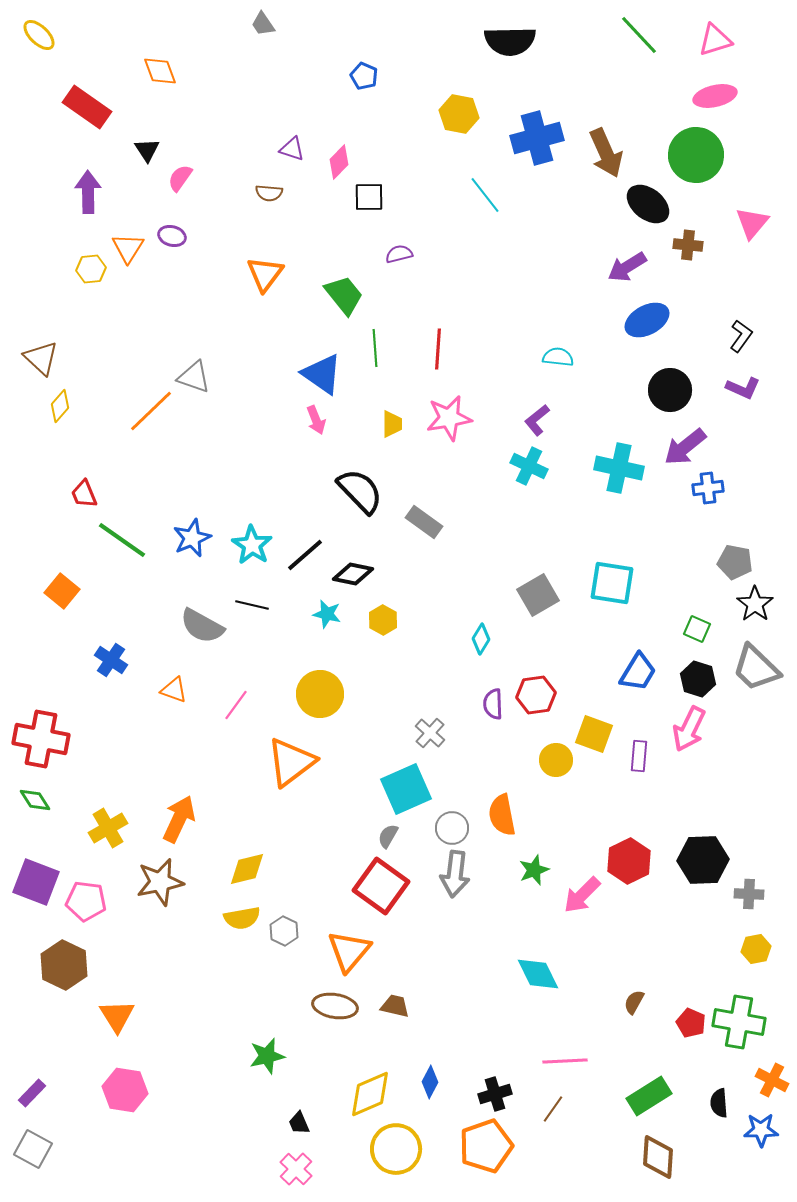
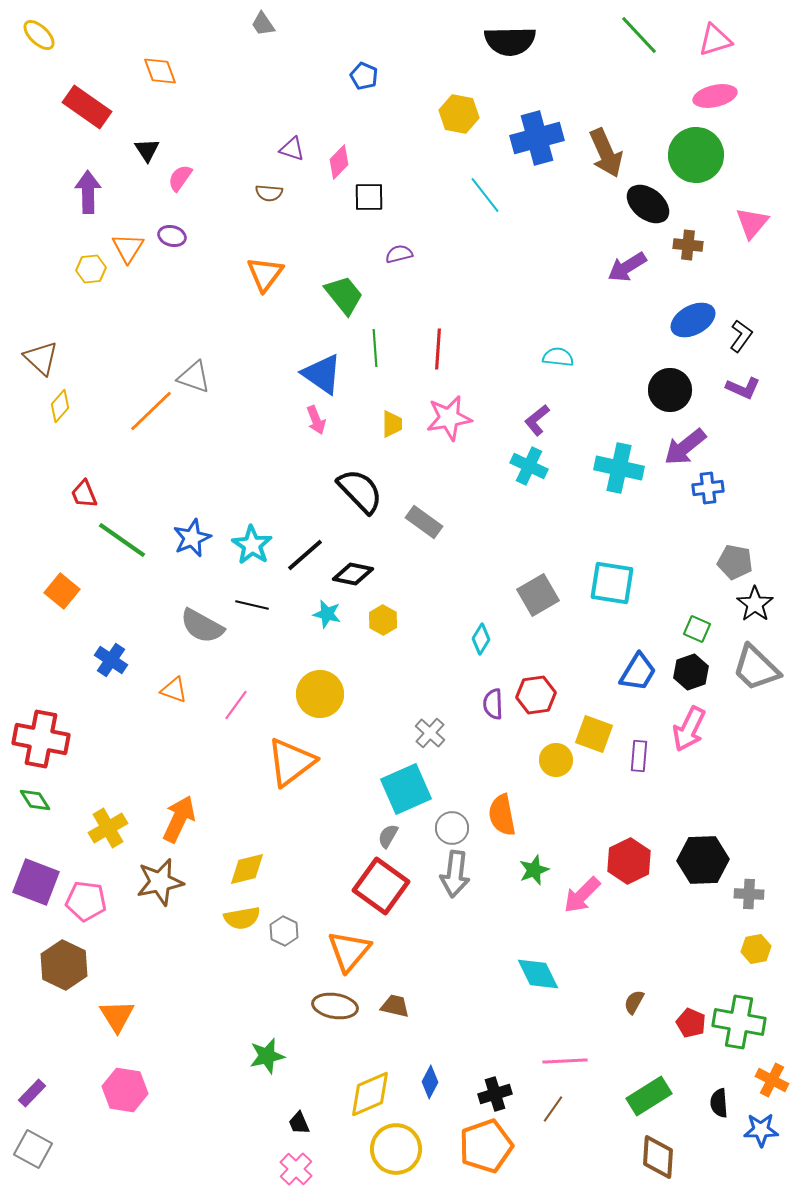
blue ellipse at (647, 320): moved 46 px right
black hexagon at (698, 679): moved 7 px left, 7 px up; rotated 24 degrees clockwise
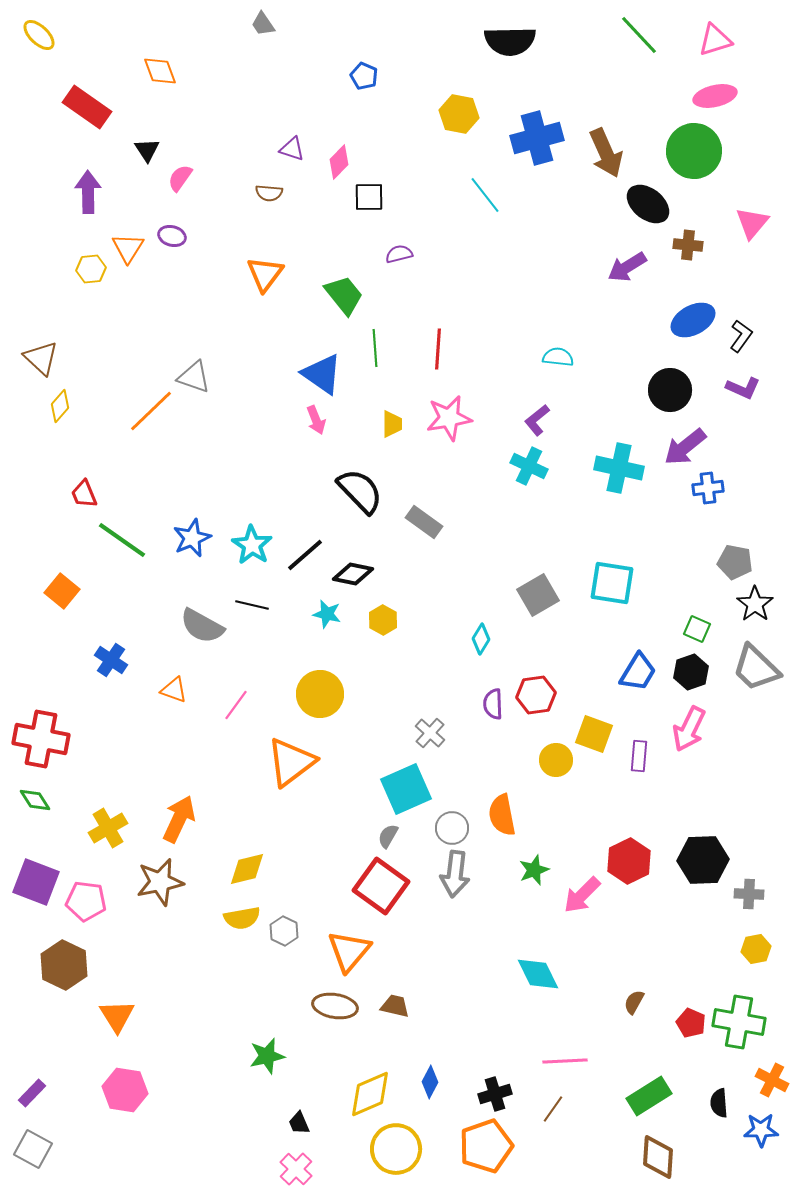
green circle at (696, 155): moved 2 px left, 4 px up
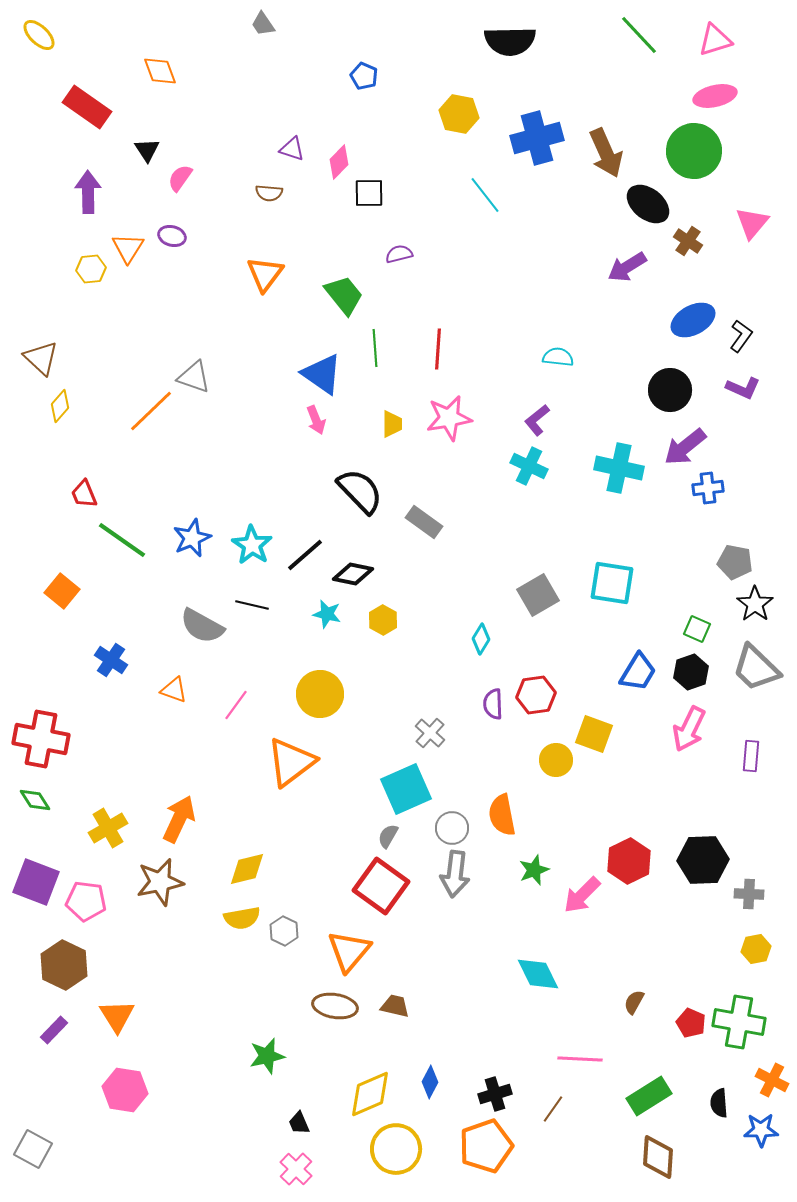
black square at (369, 197): moved 4 px up
brown cross at (688, 245): moved 4 px up; rotated 28 degrees clockwise
purple rectangle at (639, 756): moved 112 px right
pink line at (565, 1061): moved 15 px right, 2 px up; rotated 6 degrees clockwise
purple rectangle at (32, 1093): moved 22 px right, 63 px up
